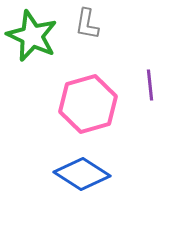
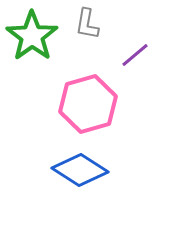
green star: rotated 12 degrees clockwise
purple line: moved 15 px left, 30 px up; rotated 56 degrees clockwise
blue diamond: moved 2 px left, 4 px up
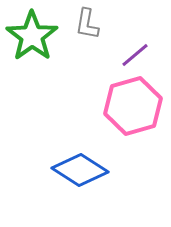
pink hexagon: moved 45 px right, 2 px down
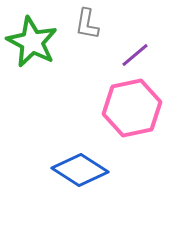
green star: moved 6 px down; rotated 9 degrees counterclockwise
pink hexagon: moved 1 px left, 2 px down; rotated 4 degrees clockwise
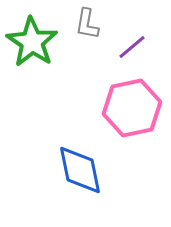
green star: rotated 6 degrees clockwise
purple line: moved 3 px left, 8 px up
blue diamond: rotated 46 degrees clockwise
